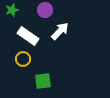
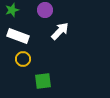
white rectangle: moved 10 px left; rotated 15 degrees counterclockwise
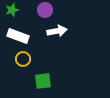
white arrow: moved 3 px left; rotated 36 degrees clockwise
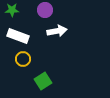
green star: rotated 16 degrees clockwise
green square: rotated 24 degrees counterclockwise
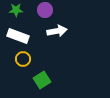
green star: moved 4 px right
green square: moved 1 px left, 1 px up
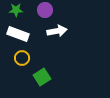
white rectangle: moved 2 px up
yellow circle: moved 1 px left, 1 px up
green square: moved 3 px up
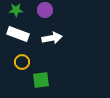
white arrow: moved 5 px left, 7 px down
yellow circle: moved 4 px down
green square: moved 1 px left, 3 px down; rotated 24 degrees clockwise
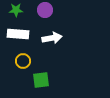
white rectangle: rotated 15 degrees counterclockwise
yellow circle: moved 1 px right, 1 px up
